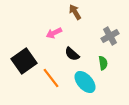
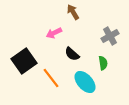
brown arrow: moved 2 px left
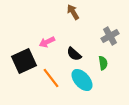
pink arrow: moved 7 px left, 9 px down
black semicircle: moved 2 px right
black square: rotated 10 degrees clockwise
cyan ellipse: moved 3 px left, 2 px up
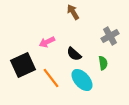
black square: moved 1 px left, 4 px down
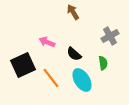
pink arrow: rotated 49 degrees clockwise
cyan ellipse: rotated 10 degrees clockwise
